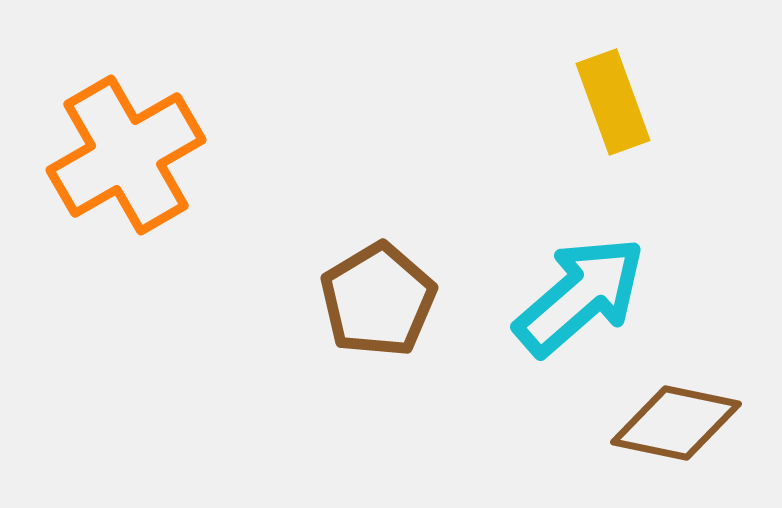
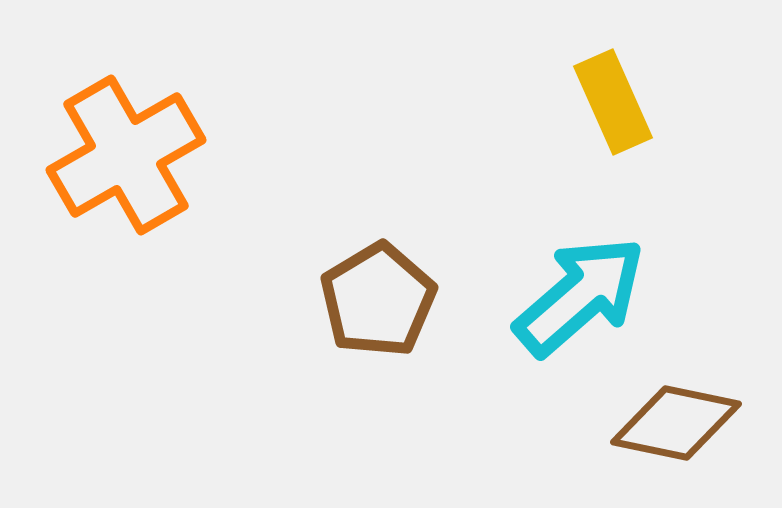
yellow rectangle: rotated 4 degrees counterclockwise
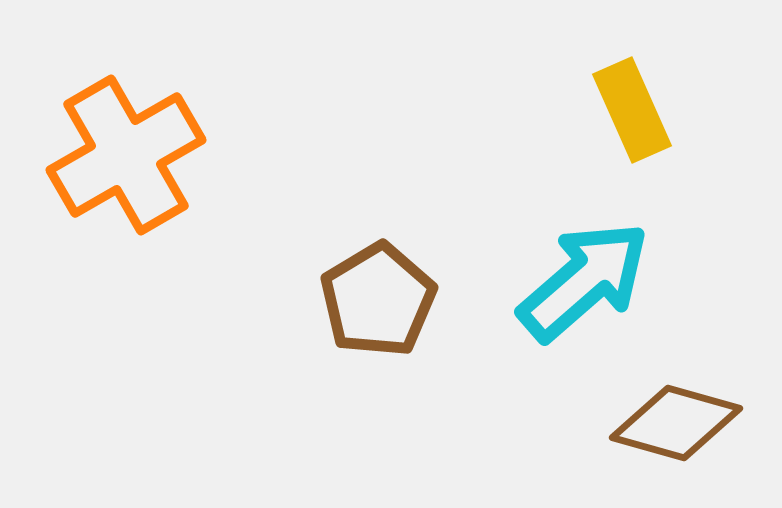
yellow rectangle: moved 19 px right, 8 px down
cyan arrow: moved 4 px right, 15 px up
brown diamond: rotated 4 degrees clockwise
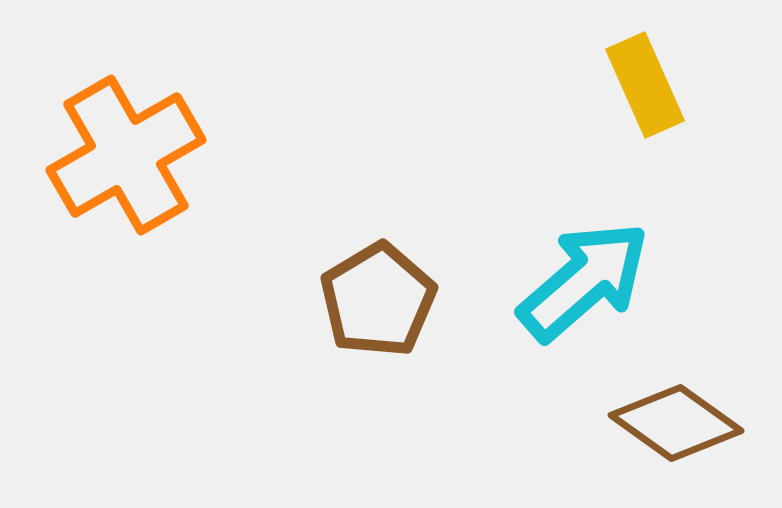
yellow rectangle: moved 13 px right, 25 px up
brown diamond: rotated 20 degrees clockwise
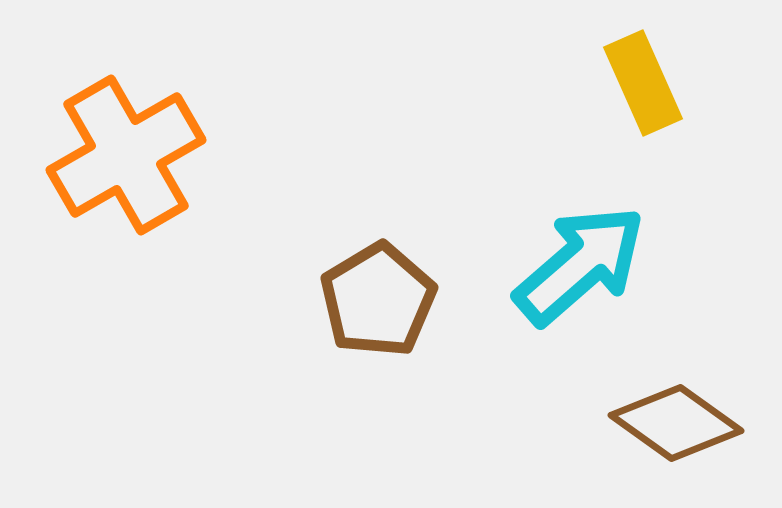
yellow rectangle: moved 2 px left, 2 px up
cyan arrow: moved 4 px left, 16 px up
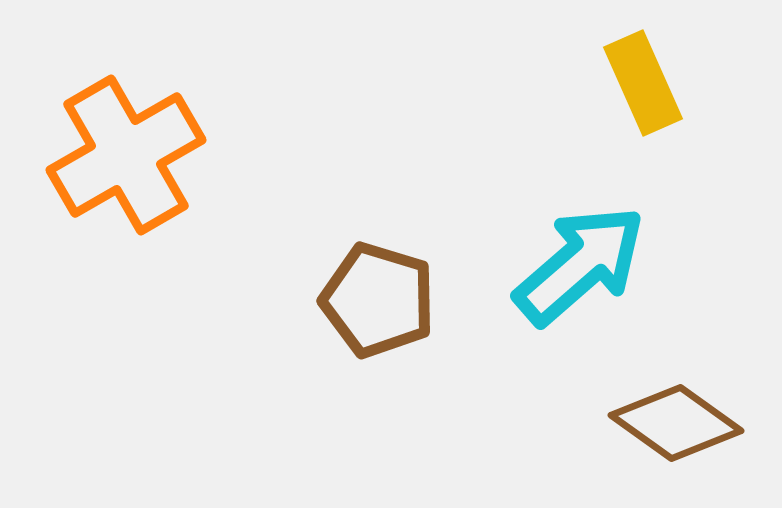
brown pentagon: rotated 24 degrees counterclockwise
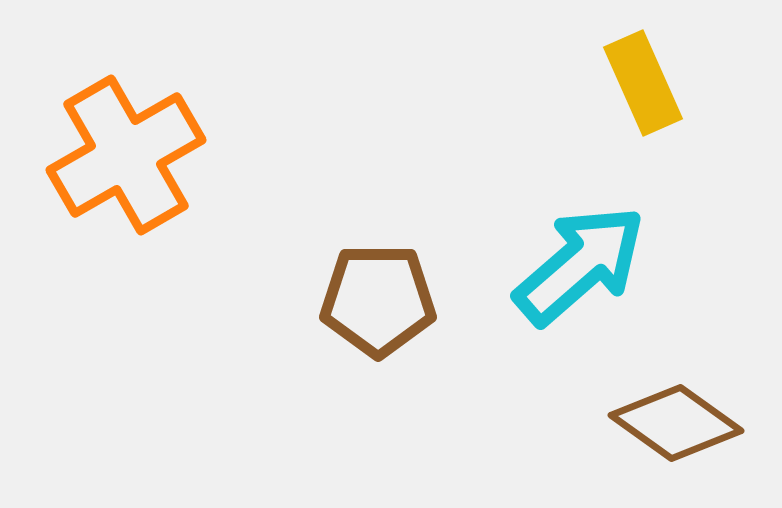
brown pentagon: rotated 17 degrees counterclockwise
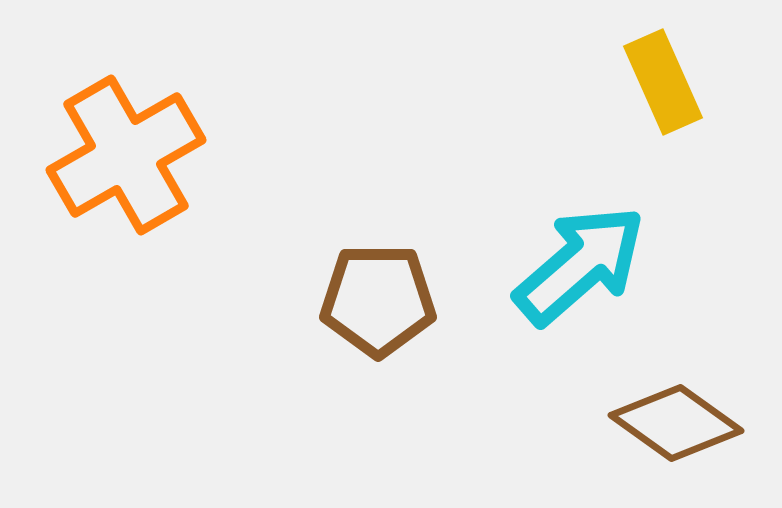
yellow rectangle: moved 20 px right, 1 px up
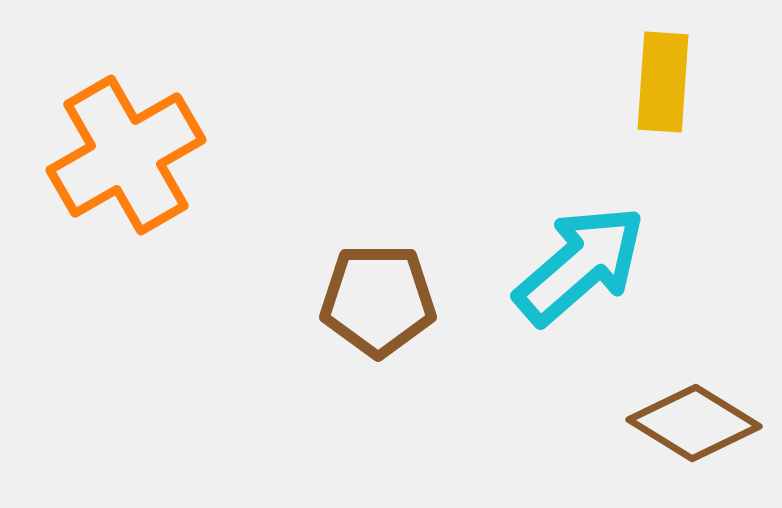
yellow rectangle: rotated 28 degrees clockwise
brown diamond: moved 18 px right; rotated 4 degrees counterclockwise
